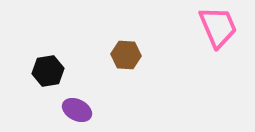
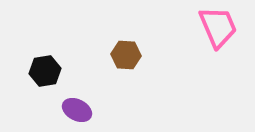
black hexagon: moved 3 px left
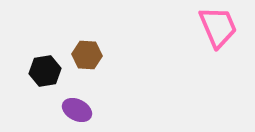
brown hexagon: moved 39 px left
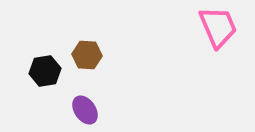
purple ellipse: moved 8 px right; rotated 28 degrees clockwise
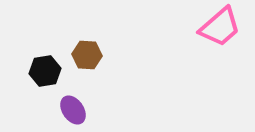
pink trapezoid: moved 2 px right; rotated 72 degrees clockwise
purple ellipse: moved 12 px left
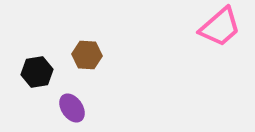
black hexagon: moved 8 px left, 1 px down
purple ellipse: moved 1 px left, 2 px up
